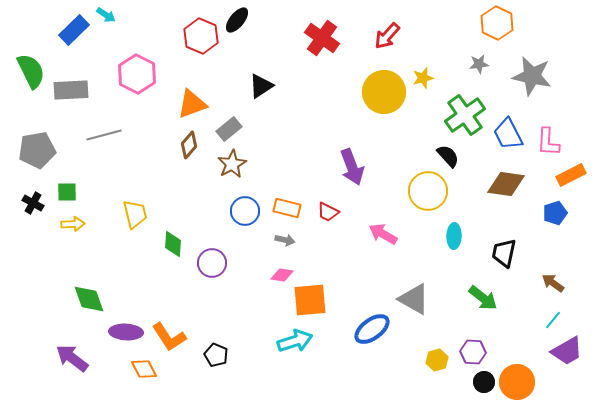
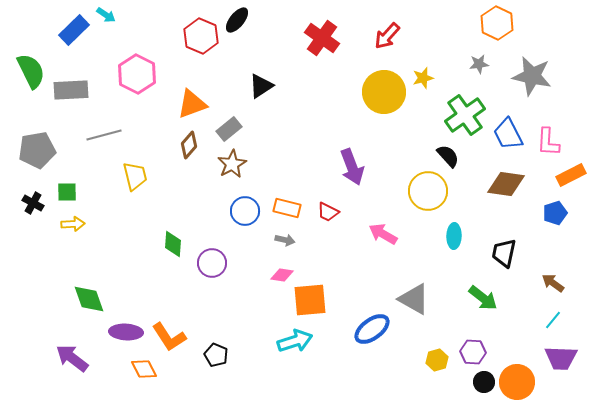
yellow trapezoid at (135, 214): moved 38 px up
purple trapezoid at (567, 351): moved 6 px left, 7 px down; rotated 32 degrees clockwise
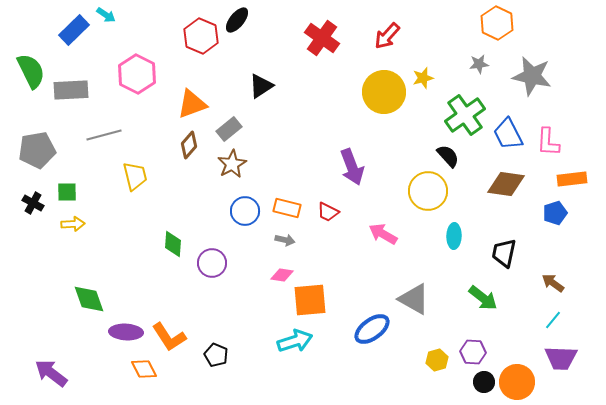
orange rectangle at (571, 175): moved 1 px right, 4 px down; rotated 20 degrees clockwise
purple arrow at (72, 358): moved 21 px left, 15 px down
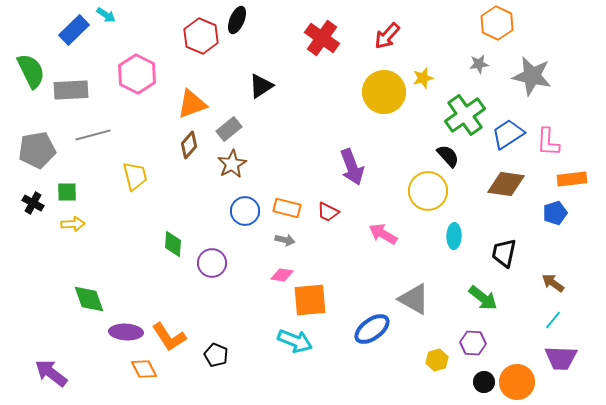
black ellipse at (237, 20): rotated 16 degrees counterclockwise
blue trapezoid at (508, 134): rotated 84 degrees clockwise
gray line at (104, 135): moved 11 px left
cyan arrow at (295, 341): rotated 40 degrees clockwise
purple hexagon at (473, 352): moved 9 px up
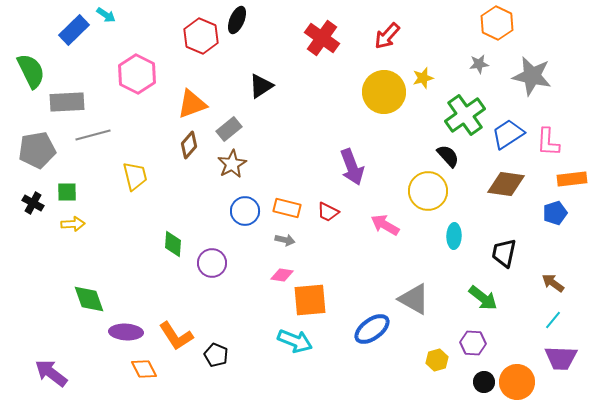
gray rectangle at (71, 90): moved 4 px left, 12 px down
pink arrow at (383, 234): moved 2 px right, 9 px up
orange L-shape at (169, 337): moved 7 px right, 1 px up
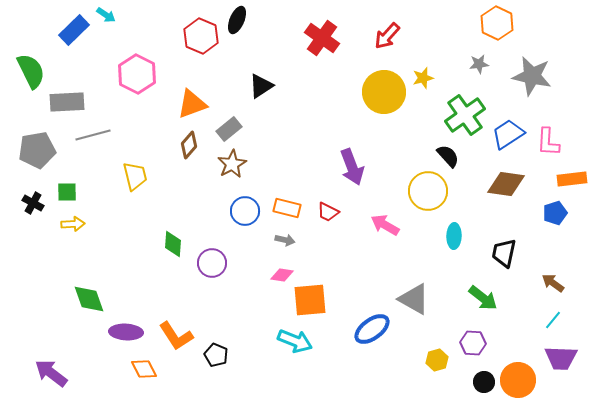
orange circle at (517, 382): moved 1 px right, 2 px up
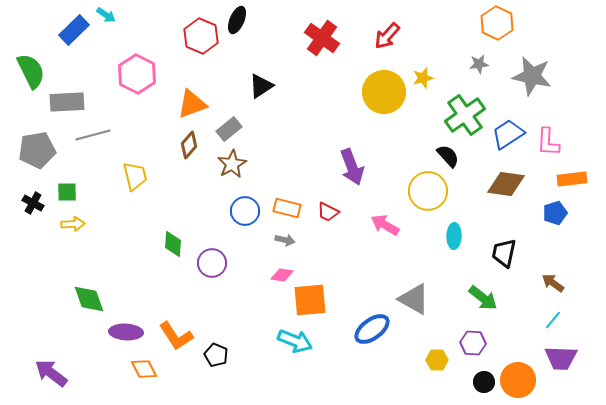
yellow hexagon at (437, 360): rotated 15 degrees clockwise
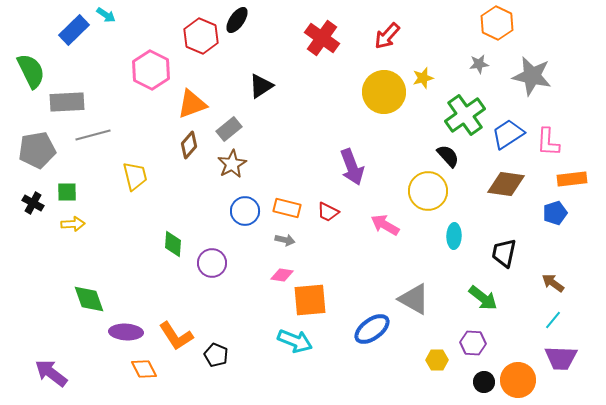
black ellipse at (237, 20): rotated 12 degrees clockwise
pink hexagon at (137, 74): moved 14 px right, 4 px up
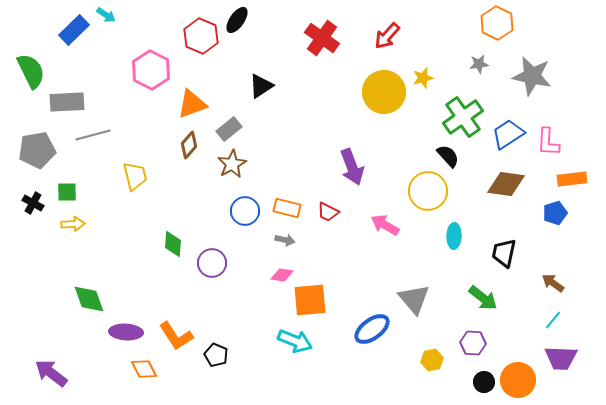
green cross at (465, 115): moved 2 px left, 2 px down
gray triangle at (414, 299): rotated 20 degrees clockwise
yellow hexagon at (437, 360): moved 5 px left; rotated 10 degrees counterclockwise
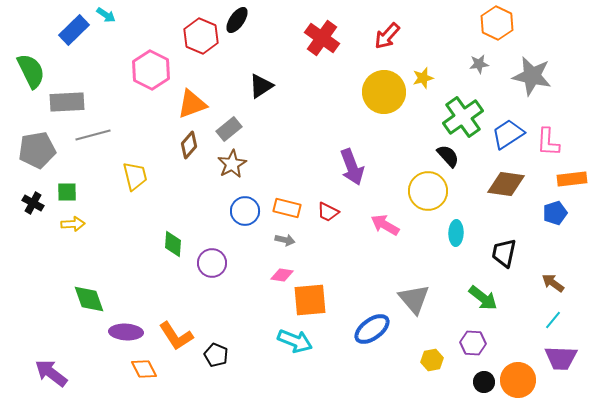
cyan ellipse at (454, 236): moved 2 px right, 3 px up
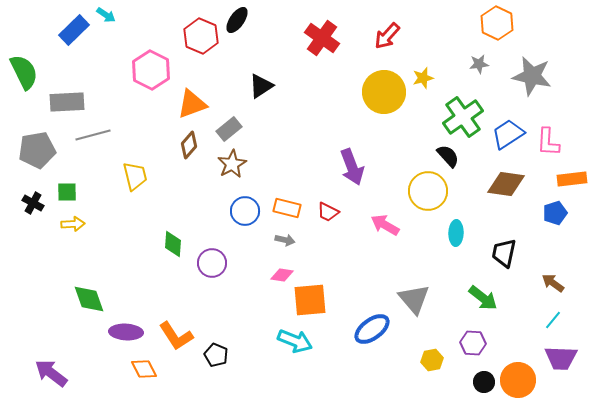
green semicircle at (31, 71): moved 7 px left, 1 px down
